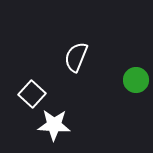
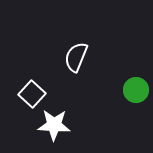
green circle: moved 10 px down
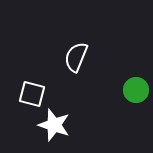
white square: rotated 28 degrees counterclockwise
white star: rotated 16 degrees clockwise
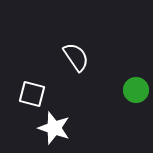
white semicircle: rotated 124 degrees clockwise
white star: moved 3 px down
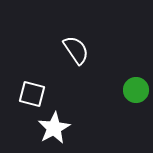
white semicircle: moved 7 px up
white star: rotated 24 degrees clockwise
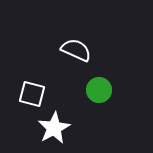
white semicircle: rotated 32 degrees counterclockwise
green circle: moved 37 px left
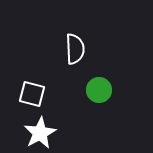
white semicircle: moved 1 px left, 1 px up; rotated 64 degrees clockwise
white star: moved 14 px left, 5 px down
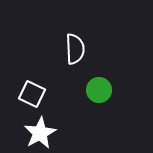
white square: rotated 12 degrees clockwise
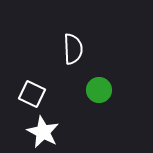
white semicircle: moved 2 px left
white star: moved 3 px right, 1 px up; rotated 16 degrees counterclockwise
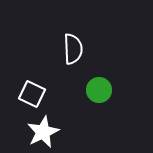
white star: rotated 20 degrees clockwise
